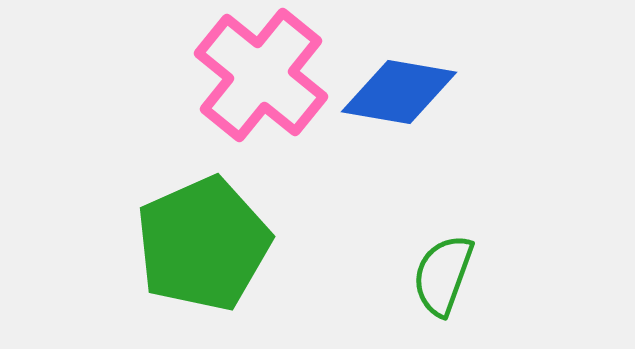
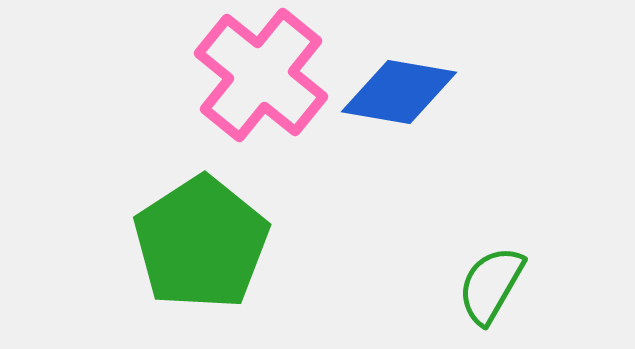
green pentagon: moved 2 px left, 1 px up; rotated 9 degrees counterclockwise
green semicircle: moved 48 px right, 10 px down; rotated 10 degrees clockwise
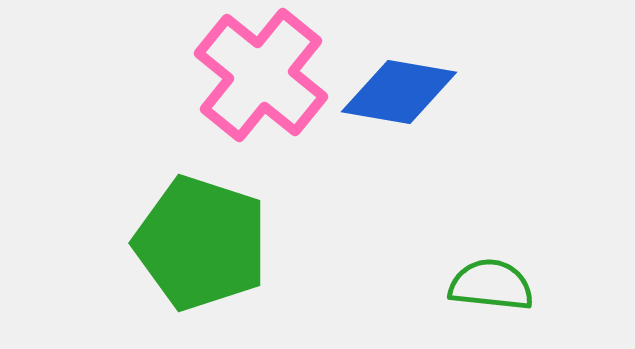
green pentagon: rotated 21 degrees counterclockwise
green semicircle: rotated 66 degrees clockwise
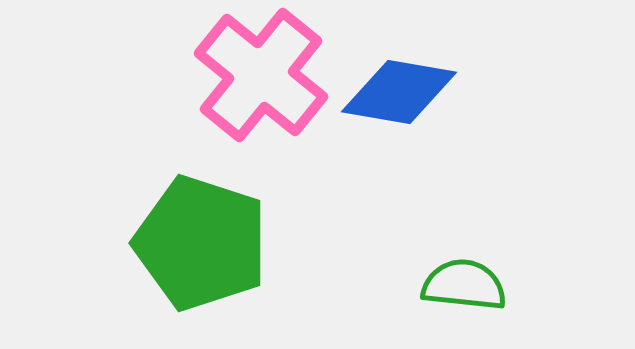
green semicircle: moved 27 px left
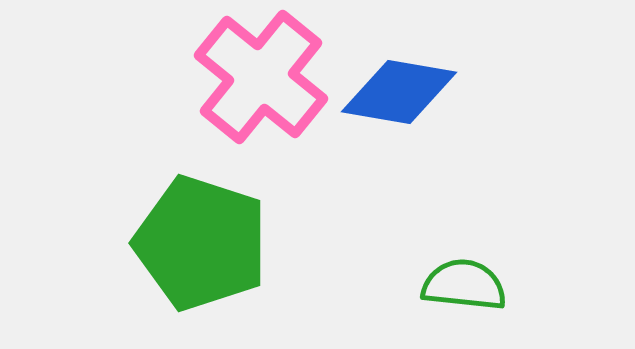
pink cross: moved 2 px down
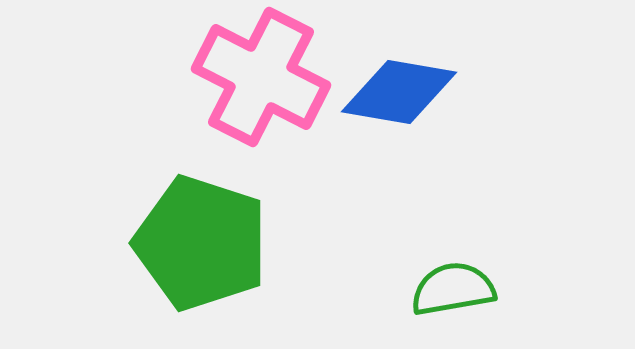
pink cross: rotated 12 degrees counterclockwise
green semicircle: moved 11 px left, 4 px down; rotated 16 degrees counterclockwise
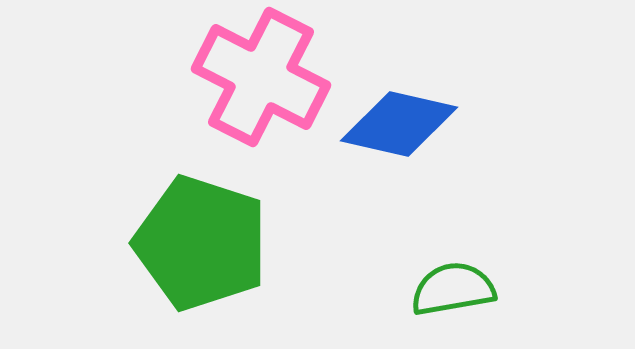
blue diamond: moved 32 px down; rotated 3 degrees clockwise
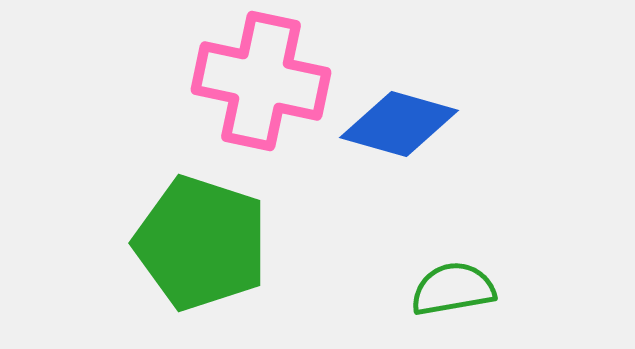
pink cross: moved 4 px down; rotated 15 degrees counterclockwise
blue diamond: rotated 3 degrees clockwise
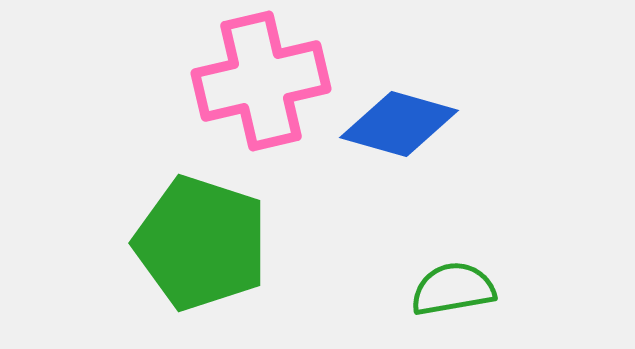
pink cross: rotated 25 degrees counterclockwise
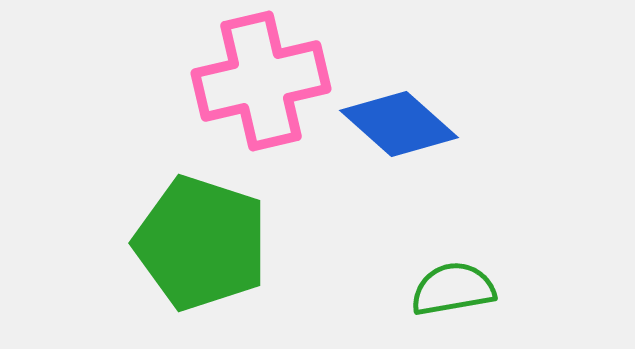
blue diamond: rotated 26 degrees clockwise
